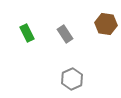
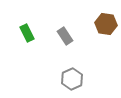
gray rectangle: moved 2 px down
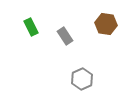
green rectangle: moved 4 px right, 6 px up
gray hexagon: moved 10 px right
